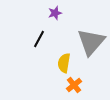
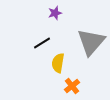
black line: moved 3 px right, 4 px down; rotated 30 degrees clockwise
yellow semicircle: moved 6 px left
orange cross: moved 2 px left, 1 px down
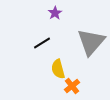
purple star: rotated 16 degrees counterclockwise
yellow semicircle: moved 6 px down; rotated 24 degrees counterclockwise
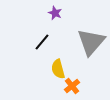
purple star: rotated 16 degrees counterclockwise
black line: moved 1 px up; rotated 18 degrees counterclockwise
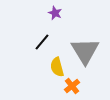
gray triangle: moved 6 px left, 9 px down; rotated 12 degrees counterclockwise
yellow semicircle: moved 1 px left, 2 px up
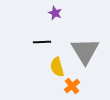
black line: rotated 48 degrees clockwise
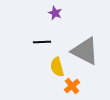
gray triangle: rotated 32 degrees counterclockwise
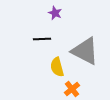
black line: moved 3 px up
orange cross: moved 3 px down
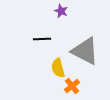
purple star: moved 6 px right, 2 px up
yellow semicircle: moved 1 px right, 1 px down
orange cross: moved 3 px up
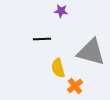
purple star: rotated 16 degrees counterclockwise
gray triangle: moved 6 px right, 1 px down; rotated 12 degrees counterclockwise
orange cross: moved 3 px right
